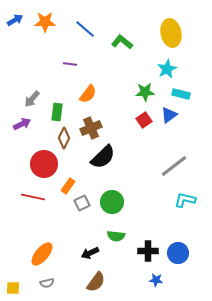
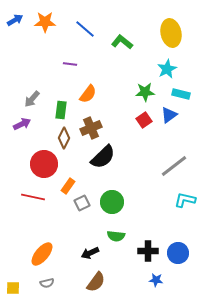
green rectangle: moved 4 px right, 2 px up
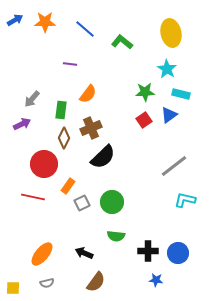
cyan star: rotated 12 degrees counterclockwise
black arrow: moved 6 px left; rotated 48 degrees clockwise
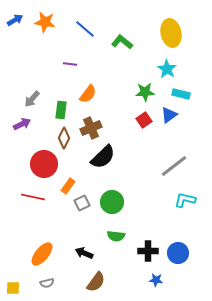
orange star: rotated 10 degrees clockwise
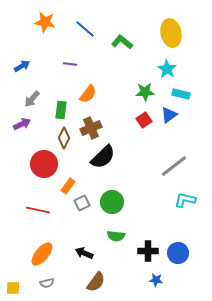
blue arrow: moved 7 px right, 46 px down
red line: moved 5 px right, 13 px down
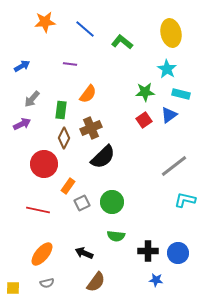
orange star: rotated 15 degrees counterclockwise
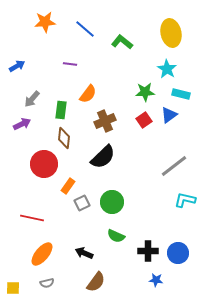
blue arrow: moved 5 px left
brown cross: moved 14 px right, 7 px up
brown diamond: rotated 20 degrees counterclockwise
red line: moved 6 px left, 8 px down
green semicircle: rotated 18 degrees clockwise
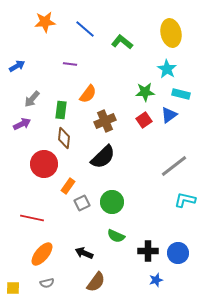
blue star: rotated 24 degrees counterclockwise
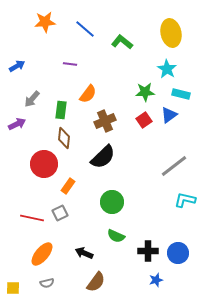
purple arrow: moved 5 px left
gray square: moved 22 px left, 10 px down
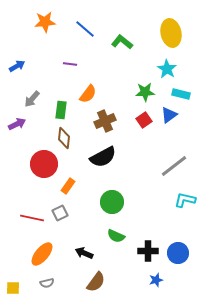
black semicircle: rotated 16 degrees clockwise
